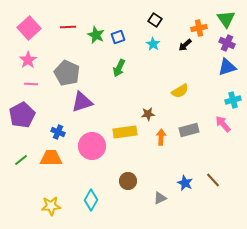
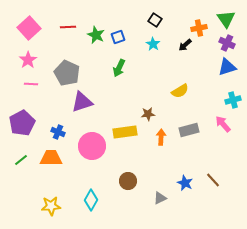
purple pentagon: moved 8 px down
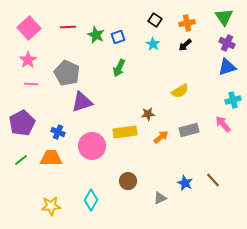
green triangle: moved 2 px left, 2 px up
orange cross: moved 12 px left, 5 px up
orange arrow: rotated 49 degrees clockwise
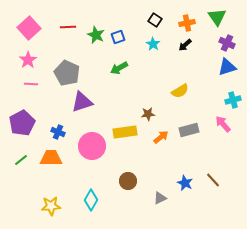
green triangle: moved 7 px left
green arrow: rotated 36 degrees clockwise
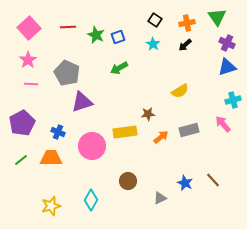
yellow star: rotated 12 degrees counterclockwise
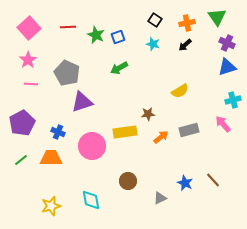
cyan star: rotated 16 degrees counterclockwise
cyan diamond: rotated 40 degrees counterclockwise
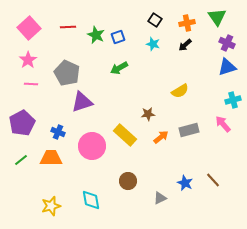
yellow rectangle: moved 3 px down; rotated 50 degrees clockwise
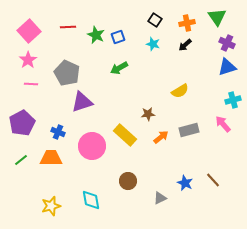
pink square: moved 3 px down
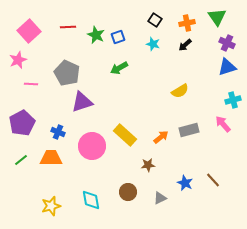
pink star: moved 10 px left; rotated 12 degrees clockwise
brown star: moved 51 px down
brown circle: moved 11 px down
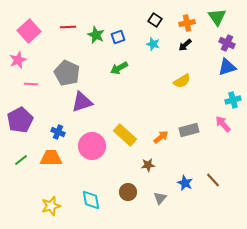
yellow semicircle: moved 2 px right, 10 px up
purple pentagon: moved 2 px left, 3 px up
gray triangle: rotated 24 degrees counterclockwise
